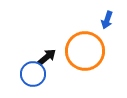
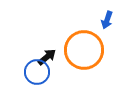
orange circle: moved 1 px left, 1 px up
blue circle: moved 4 px right, 2 px up
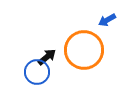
blue arrow: rotated 42 degrees clockwise
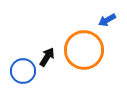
black arrow: rotated 18 degrees counterclockwise
blue circle: moved 14 px left, 1 px up
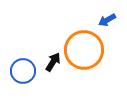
black arrow: moved 6 px right, 5 px down
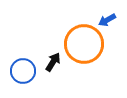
orange circle: moved 6 px up
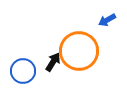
orange circle: moved 5 px left, 7 px down
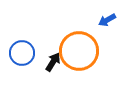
blue circle: moved 1 px left, 18 px up
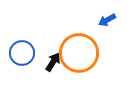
orange circle: moved 2 px down
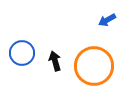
orange circle: moved 15 px right, 13 px down
black arrow: moved 2 px right, 1 px up; rotated 48 degrees counterclockwise
